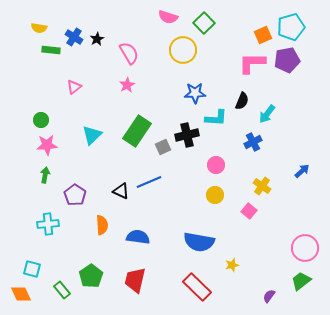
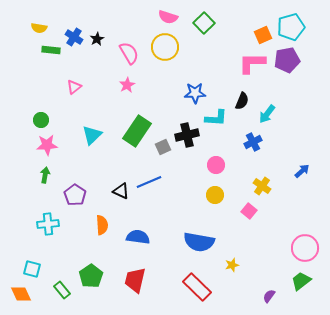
yellow circle at (183, 50): moved 18 px left, 3 px up
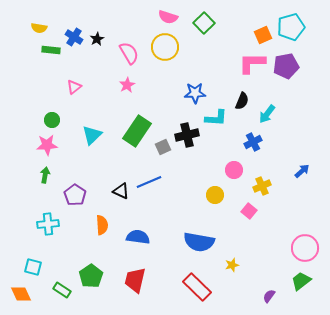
purple pentagon at (287, 60): moved 1 px left, 6 px down
green circle at (41, 120): moved 11 px right
pink circle at (216, 165): moved 18 px right, 5 px down
yellow cross at (262, 186): rotated 30 degrees clockwise
cyan square at (32, 269): moved 1 px right, 2 px up
green rectangle at (62, 290): rotated 18 degrees counterclockwise
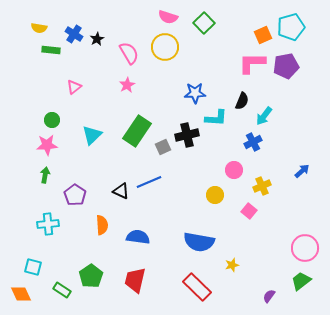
blue cross at (74, 37): moved 3 px up
cyan arrow at (267, 114): moved 3 px left, 2 px down
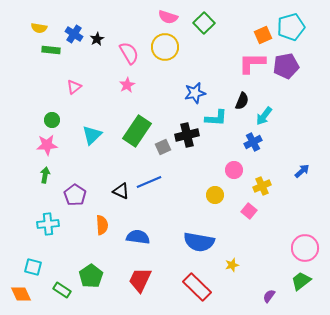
blue star at (195, 93): rotated 10 degrees counterclockwise
red trapezoid at (135, 280): moved 5 px right; rotated 12 degrees clockwise
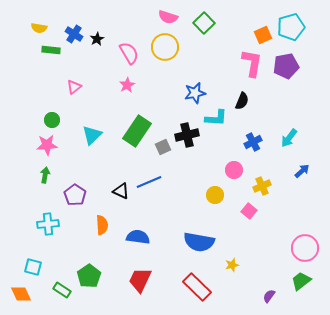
pink L-shape at (252, 63): rotated 100 degrees clockwise
cyan arrow at (264, 116): moved 25 px right, 22 px down
green pentagon at (91, 276): moved 2 px left
